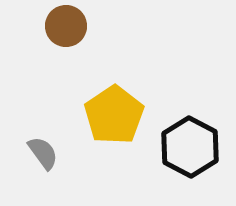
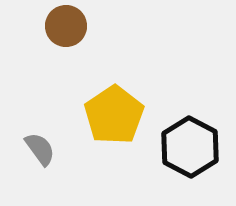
gray semicircle: moved 3 px left, 4 px up
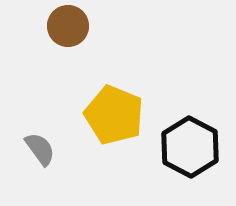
brown circle: moved 2 px right
yellow pentagon: rotated 16 degrees counterclockwise
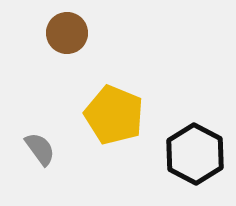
brown circle: moved 1 px left, 7 px down
black hexagon: moved 5 px right, 7 px down
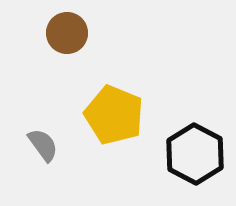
gray semicircle: moved 3 px right, 4 px up
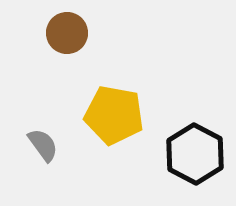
yellow pentagon: rotated 12 degrees counterclockwise
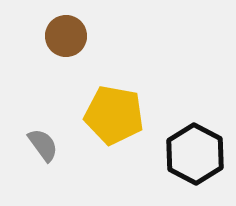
brown circle: moved 1 px left, 3 px down
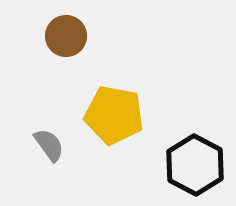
gray semicircle: moved 6 px right
black hexagon: moved 11 px down
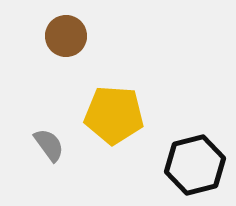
yellow pentagon: rotated 6 degrees counterclockwise
black hexagon: rotated 18 degrees clockwise
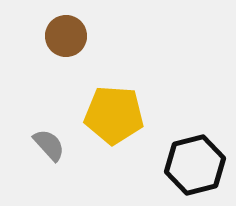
gray semicircle: rotated 6 degrees counterclockwise
